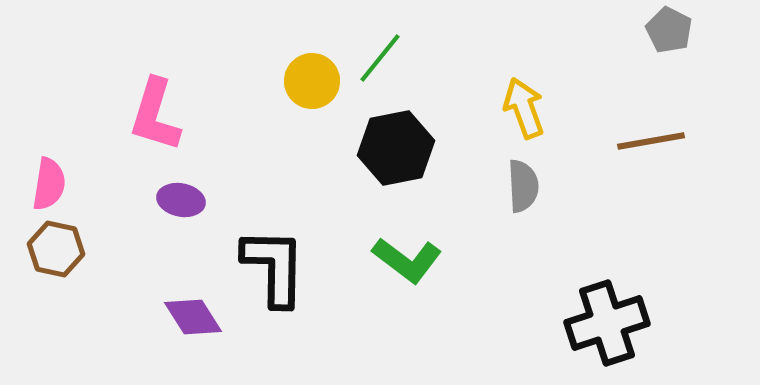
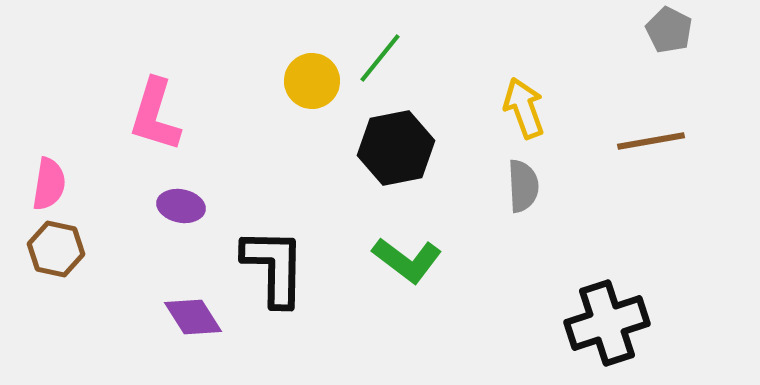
purple ellipse: moved 6 px down
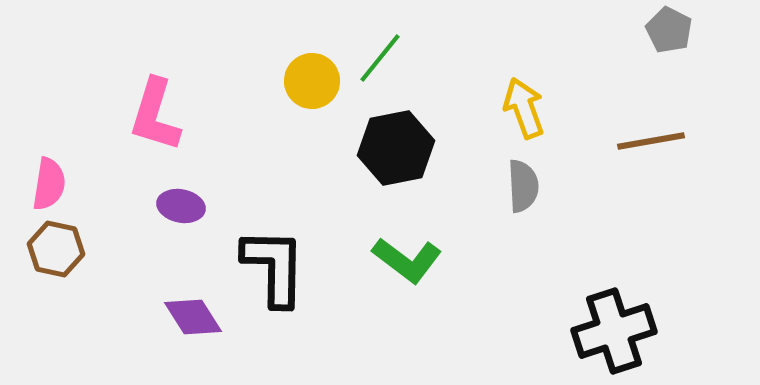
black cross: moved 7 px right, 8 px down
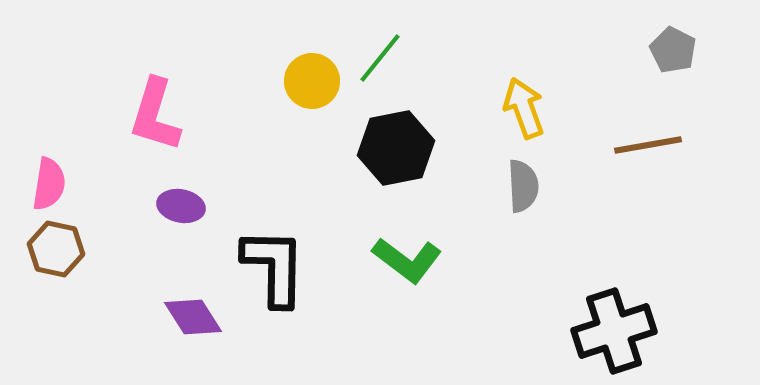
gray pentagon: moved 4 px right, 20 px down
brown line: moved 3 px left, 4 px down
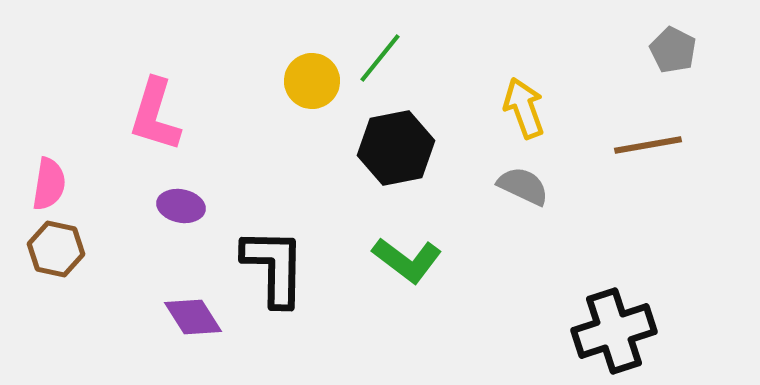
gray semicircle: rotated 62 degrees counterclockwise
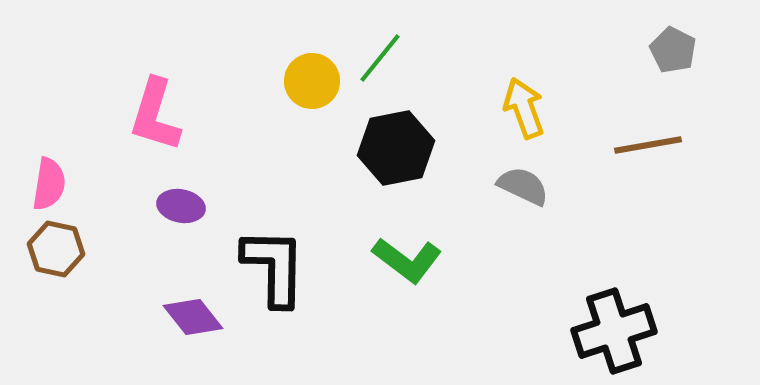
purple diamond: rotated 6 degrees counterclockwise
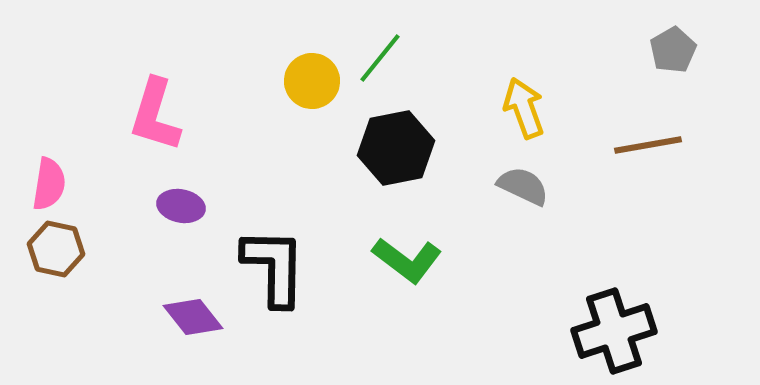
gray pentagon: rotated 15 degrees clockwise
